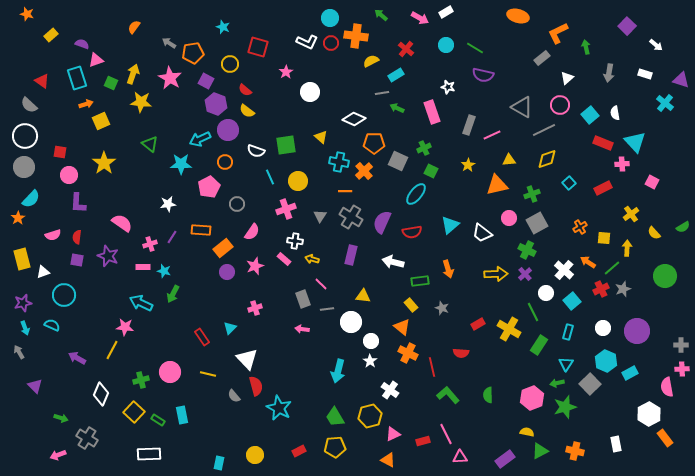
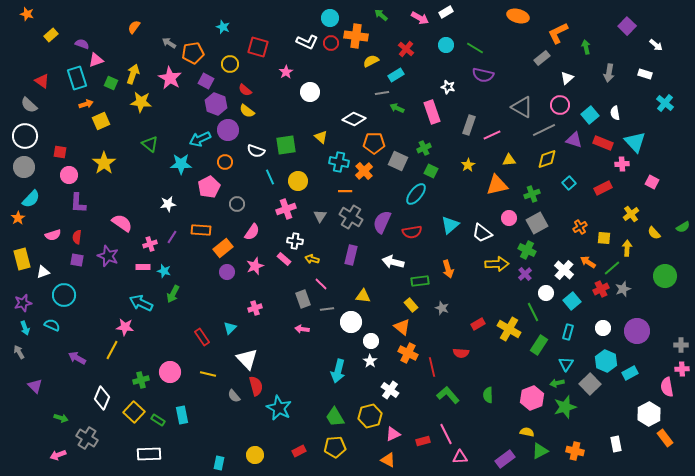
purple triangle at (681, 80): moved 107 px left, 60 px down
yellow arrow at (496, 274): moved 1 px right, 10 px up
white diamond at (101, 394): moved 1 px right, 4 px down
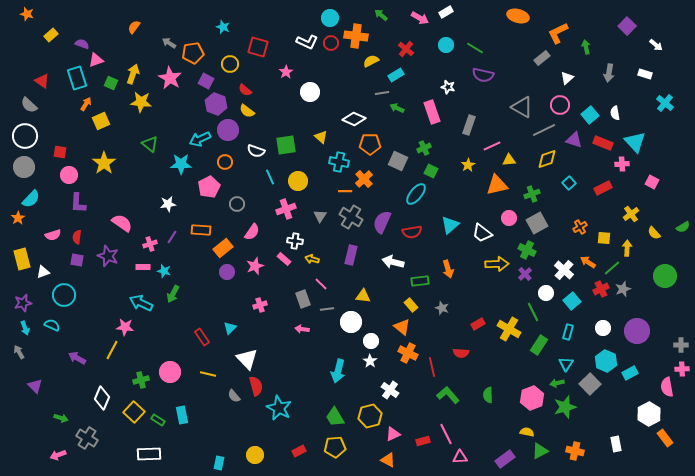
orange arrow at (86, 104): rotated 40 degrees counterclockwise
pink line at (492, 135): moved 11 px down
orange pentagon at (374, 143): moved 4 px left, 1 px down
orange cross at (364, 171): moved 8 px down
pink cross at (255, 308): moved 5 px right, 3 px up
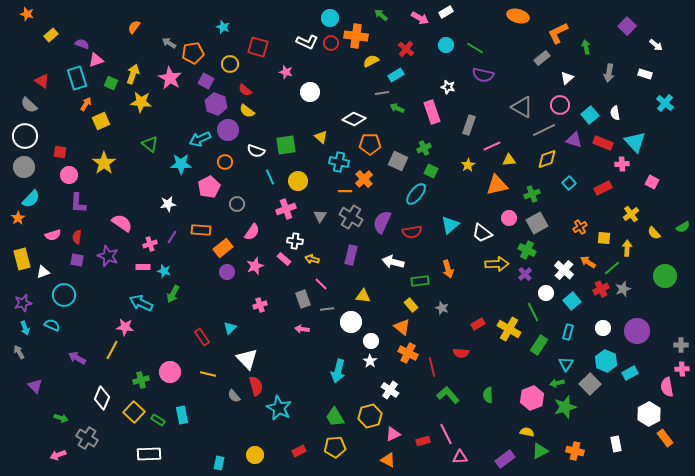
pink star at (286, 72): rotated 24 degrees counterclockwise
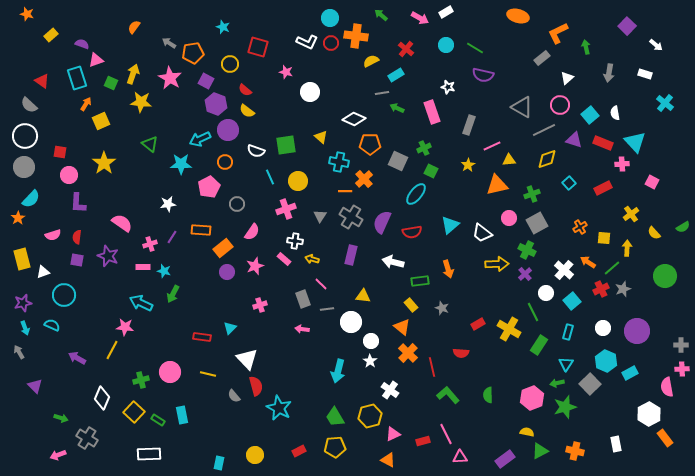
red rectangle at (202, 337): rotated 48 degrees counterclockwise
orange cross at (408, 353): rotated 18 degrees clockwise
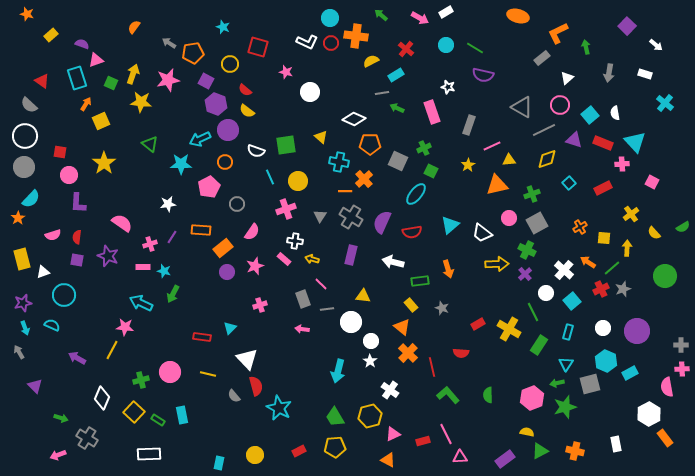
pink star at (170, 78): moved 2 px left, 2 px down; rotated 30 degrees clockwise
gray square at (590, 384): rotated 30 degrees clockwise
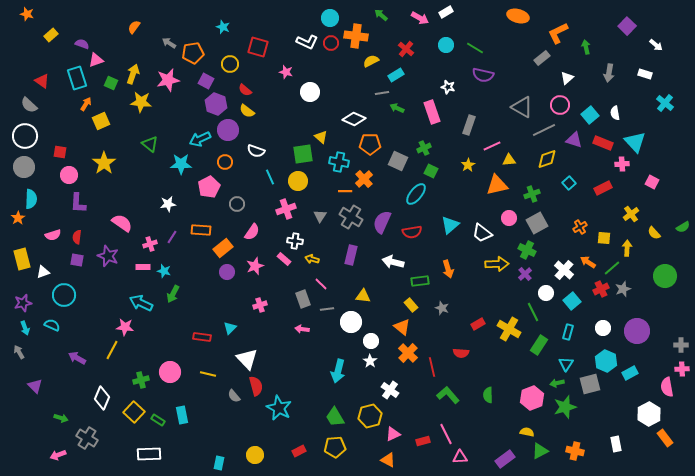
green square at (286, 145): moved 17 px right, 9 px down
cyan semicircle at (31, 199): rotated 42 degrees counterclockwise
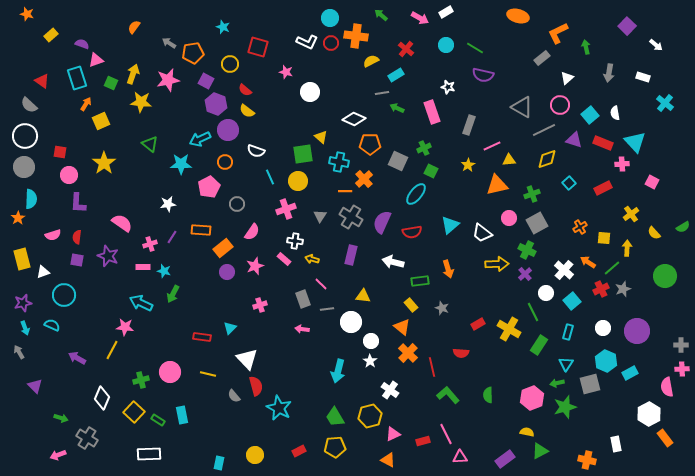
white rectangle at (645, 74): moved 2 px left, 3 px down
orange cross at (575, 451): moved 12 px right, 9 px down
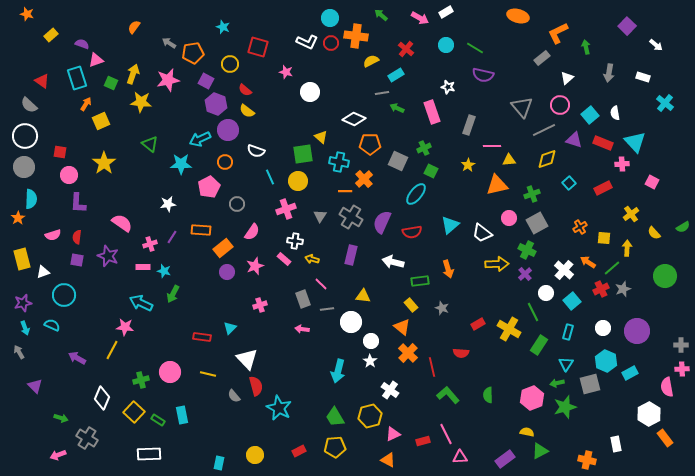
gray triangle at (522, 107): rotated 20 degrees clockwise
pink line at (492, 146): rotated 24 degrees clockwise
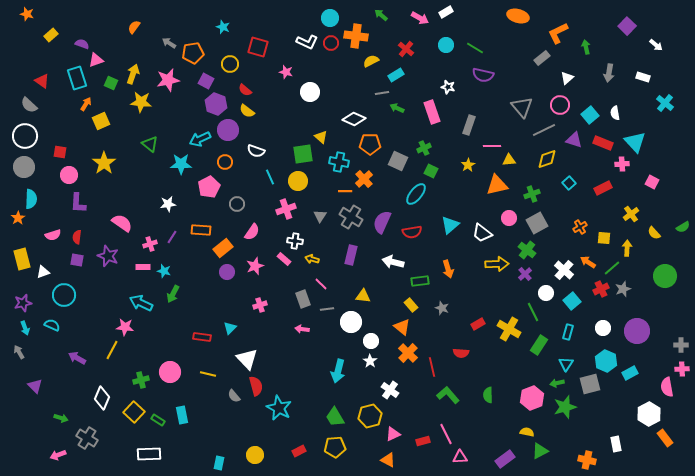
green cross at (527, 250): rotated 12 degrees clockwise
